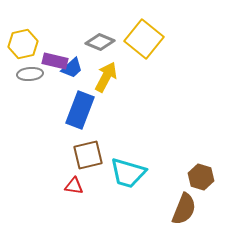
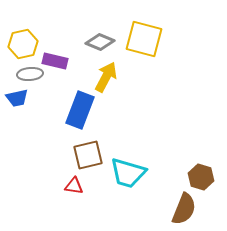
yellow square: rotated 24 degrees counterclockwise
blue trapezoid: moved 55 px left, 30 px down; rotated 30 degrees clockwise
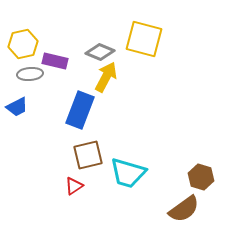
gray diamond: moved 10 px down
blue trapezoid: moved 9 px down; rotated 15 degrees counterclockwise
red triangle: rotated 42 degrees counterclockwise
brown semicircle: rotated 32 degrees clockwise
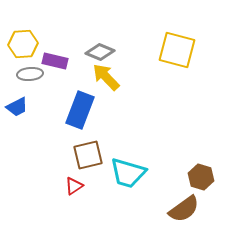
yellow square: moved 33 px right, 11 px down
yellow hexagon: rotated 8 degrees clockwise
yellow arrow: rotated 72 degrees counterclockwise
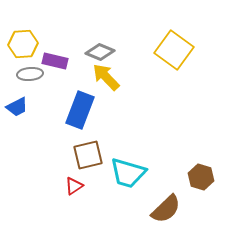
yellow square: moved 3 px left; rotated 21 degrees clockwise
brown semicircle: moved 18 px left; rotated 8 degrees counterclockwise
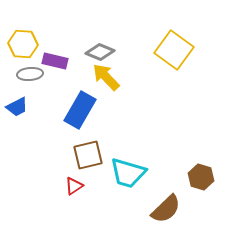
yellow hexagon: rotated 8 degrees clockwise
blue rectangle: rotated 9 degrees clockwise
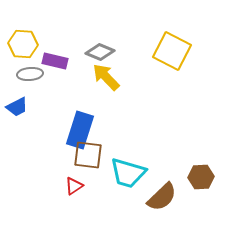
yellow square: moved 2 px left, 1 px down; rotated 9 degrees counterclockwise
blue rectangle: moved 20 px down; rotated 12 degrees counterclockwise
brown square: rotated 20 degrees clockwise
brown hexagon: rotated 20 degrees counterclockwise
brown semicircle: moved 4 px left, 12 px up
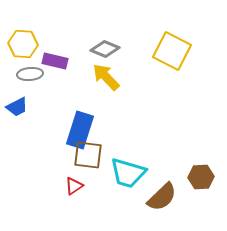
gray diamond: moved 5 px right, 3 px up
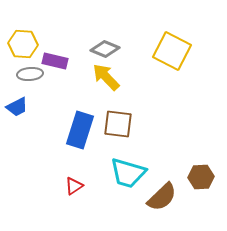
brown square: moved 30 px right, 31 px up
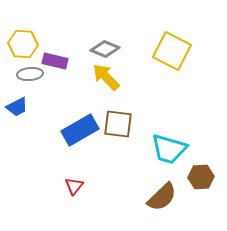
blue rectangle: rotated 42 degrees clockwise
cyan trapezoid: moved 41 px right, 24 px up
red triangle: rotated 18 degrees counterclockwise
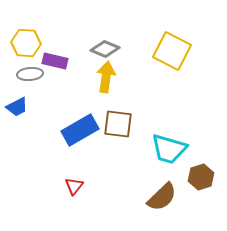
yellow hexagon: moved 3 px right, 1 px up
yellow arrow: rotated 52 degrees clockwise
brown hexagon: rotated 15 degrees counterclockwise
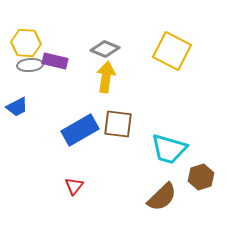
gray ellipse: moved 9 px up
